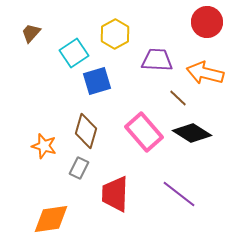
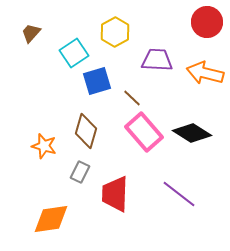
yellow hexagon: moved 2 px up
brown line: moved 46 px left
gray rectangle: moved 1 px right, 4 px down
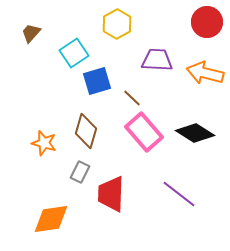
yellow hexagon: moved 2 px right, 8 px up
black diamond: moved 3 px right
orange star: moved 3 px up
red trapezoid: moved 4 px left
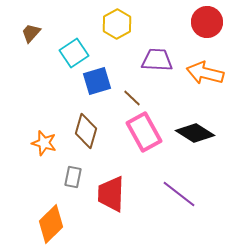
pink rectangle: rotated 12 degrees clockwise
gray rectangle: moved 7 px left, 5 px down; rotated 15 degrees counterclockwise
orange diamond: moved 5 px down; rotated 36 degrees counterclockwise
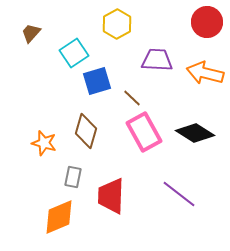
red trapezoid: moved 2 px down
orange diamond: moved 8 px right, 7 px up; rotated 21 degrees clockwise
